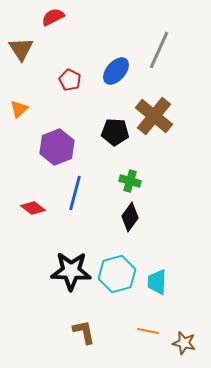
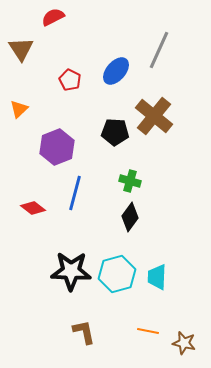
cyan trapezoid: moved 5 px up
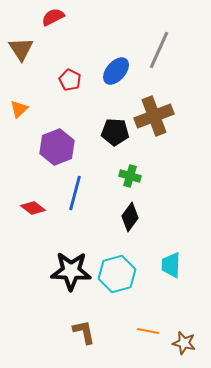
brown cross: rotated 30 degrees clockwise
green cross: moved 5 px up
cyan trapezoid: moved 14 px right, 12 px up
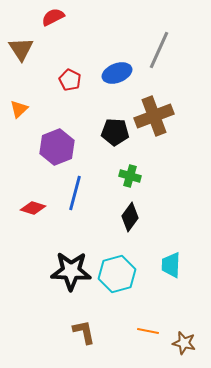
blue ellipse: moved 1 px right, 2 px down; rotated 28 degrees clockwise
red diamond: rotated 20 degrees counterclockwise
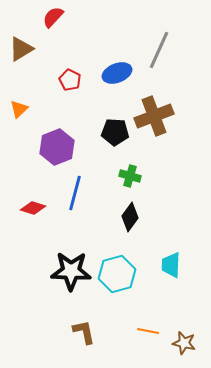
red semicircle: rotated 20 degrees counterclockwise
brown triangle: rotated 32 degrees clockwise
